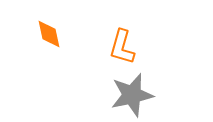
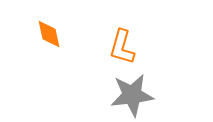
gray star: rotated 6 degrees clockwise
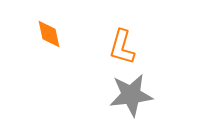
gray star: moved 1 px left
